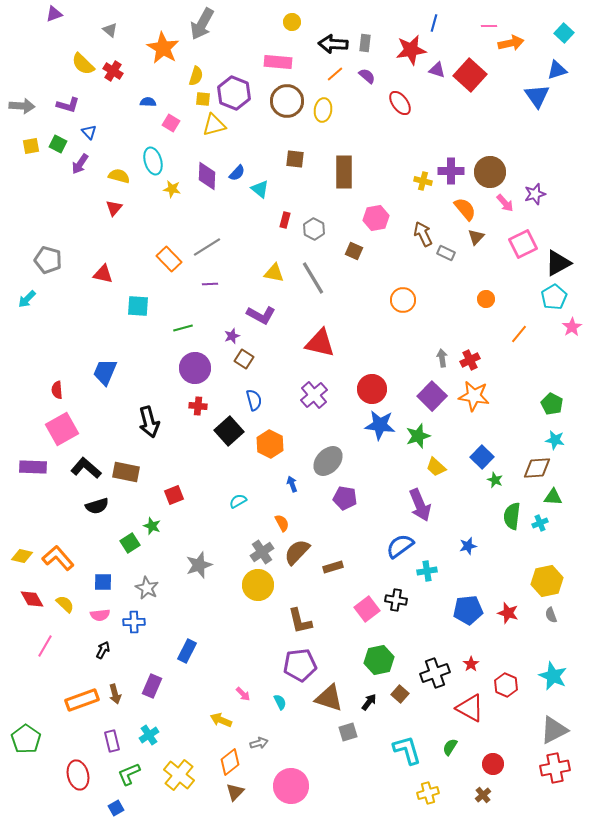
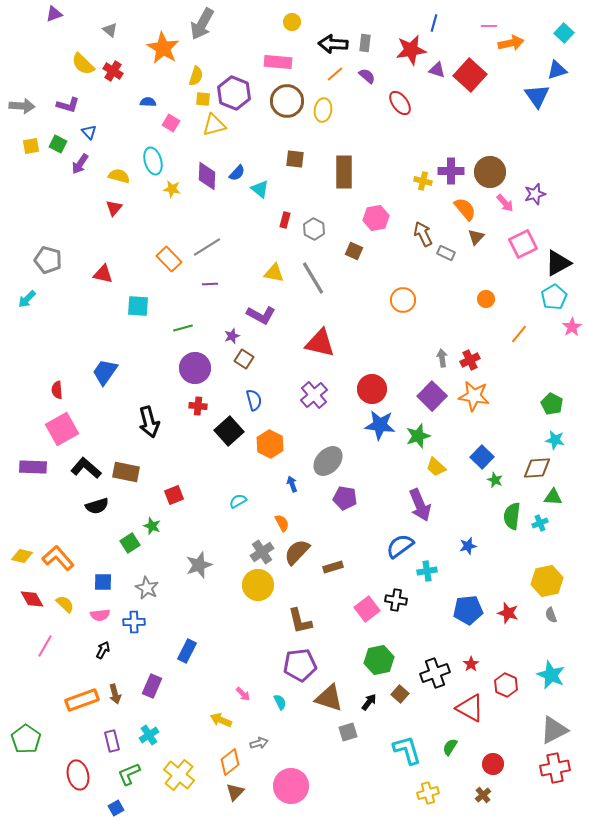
blue trapezoid at (105, 372): rotated 12 degrees clockwise
cyan star at (553, 676): moved 2 px left, 1 px up
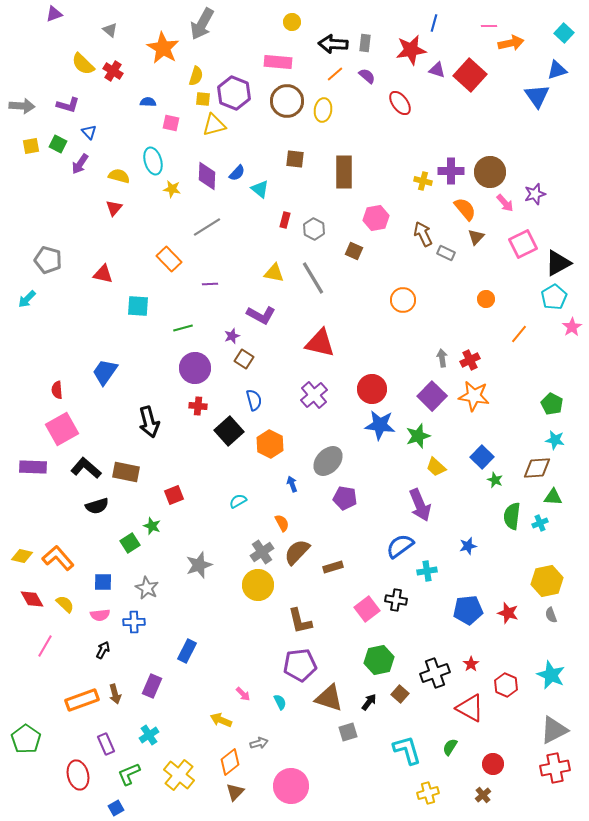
pink square at (171, 123): rotated 18 degrees counterclockwise
gray line at (207, 247): moved 20 px up
purple rectangle at (112, 741): moved 6 px left, 3 px down; rotated 10 degrees counterclockwise
